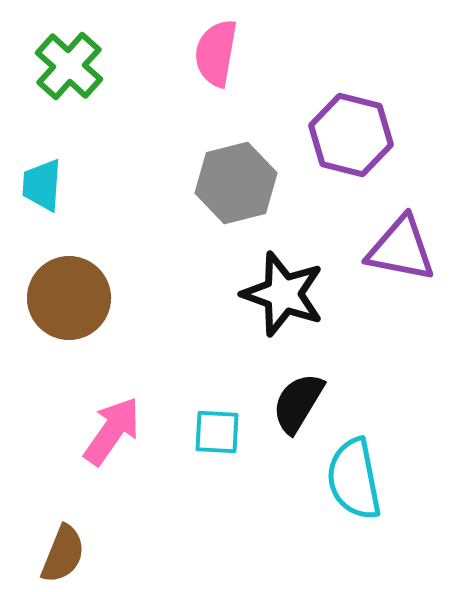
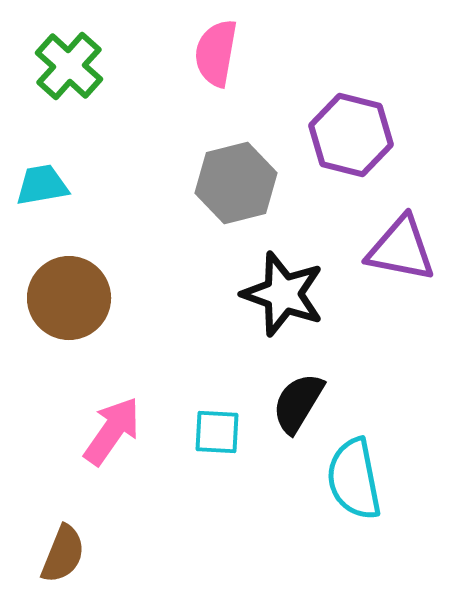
cyan trapezoid: rotated 76 degrees clockwise
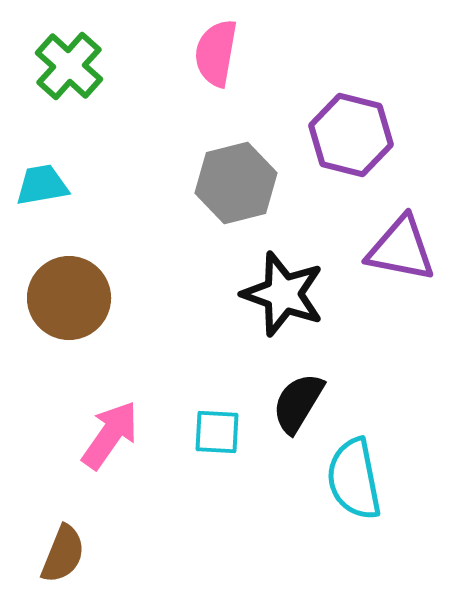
pink arrow: moved 2 px left, 4 px down
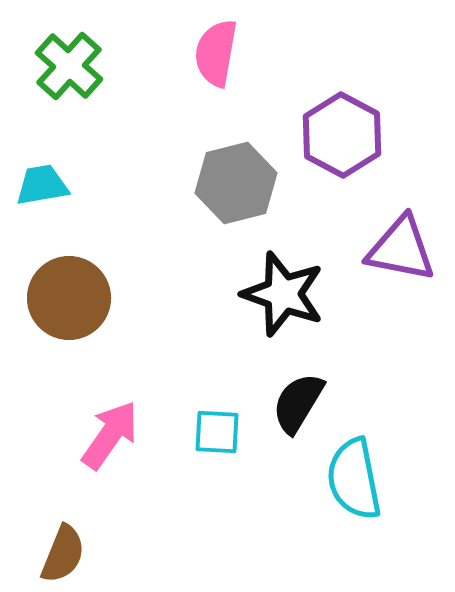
purple hexagon: moved 9 px left; rotated 14 degrees clockwise
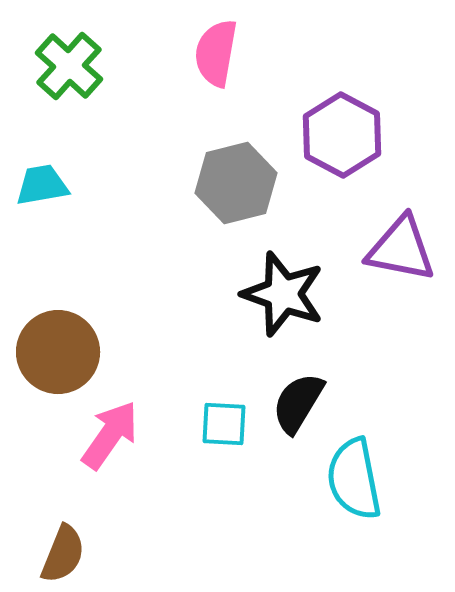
brown circle: moved 11 px left, 54 px down
cyan square: moved 7 px right, 8 px up
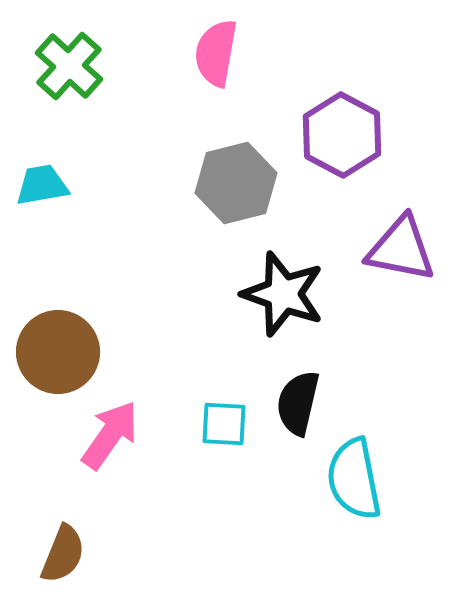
black semicircle: rotated 18 degrees counterclockwise
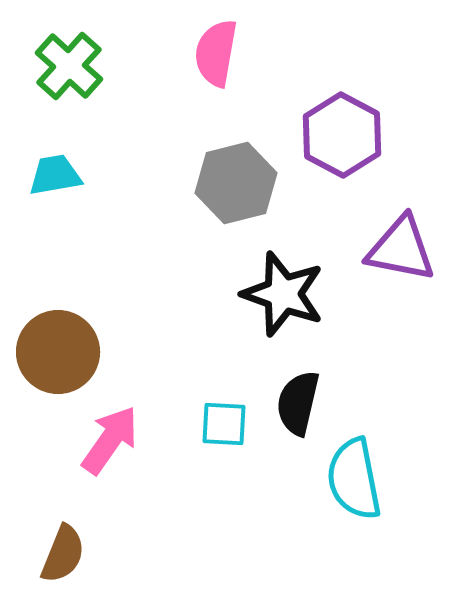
cyan trapezoid: moved 13 px right, 10 px up
pink arrow: moved 5 px down
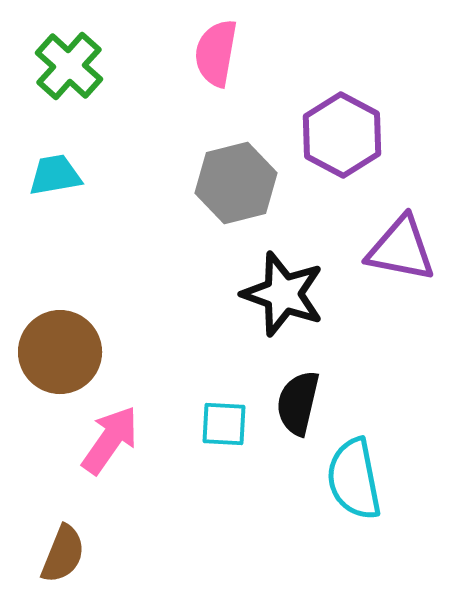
brown circle: moved 2 px right
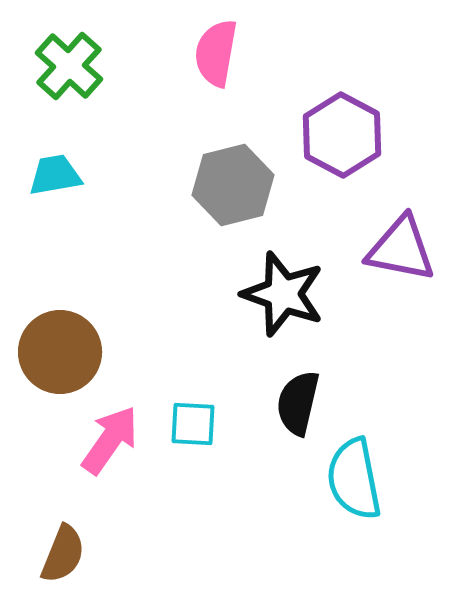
gray hexagon: moved 3 px left, 2 px down
cyan square: moved 31 px left
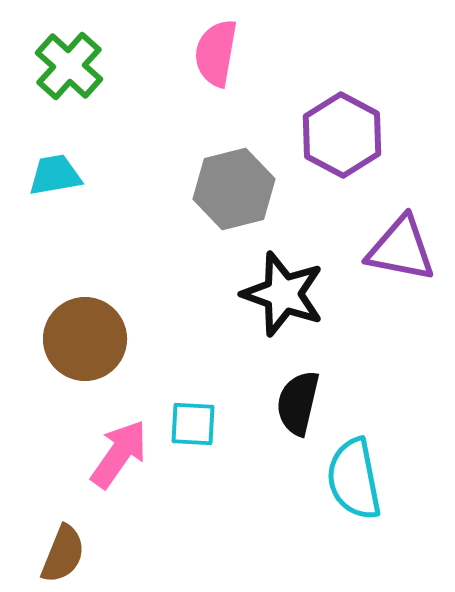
gray hexagon: moved 1 px right, 4 px down
brown circle: moved 25 px right, 13 px up
pink arrow: moved 9 px right, 14 px down
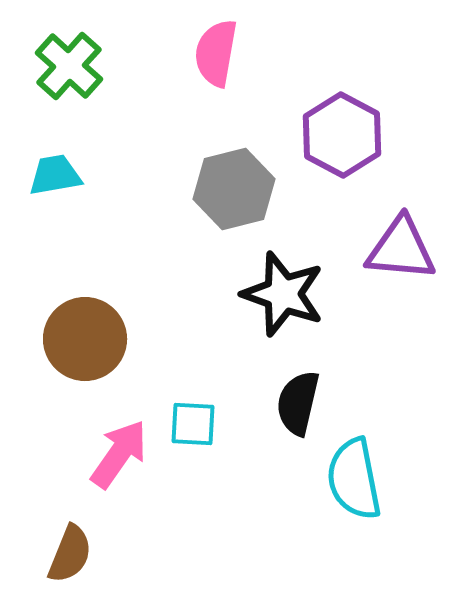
purple triangle: rotated 6 degrees counterclockwise
brown semicircle: moved 7 px right
